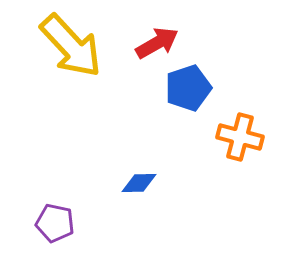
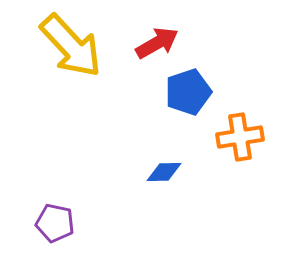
blue pentagon: moved 4 px down
orange cross: rotated 24 degrees counterclockwise
blue diamond: moved 25 px right, 11 px up
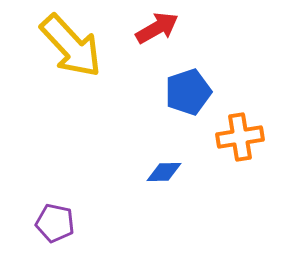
red arrow: moved 15 px up
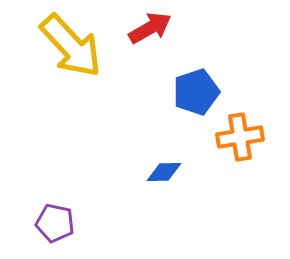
red arrow: moved 7 px left
blue pentagon: moved 8 px right
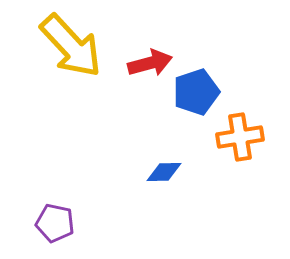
red arrow: moved 35 px down; rotated 15 degrees clockwise
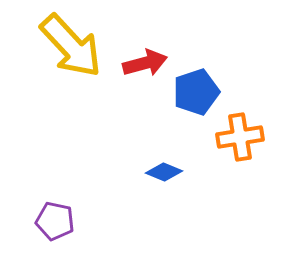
red arrow: moved 5 px left
blue diamond: rotated 24 degrees clockwise
purple pentagon: moved 2 px up
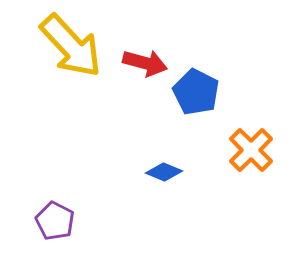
red arrow: rotated 30 degrees clockwise
blue pentagon: rotated 27 degrees counterclockwise
orange cross: moved 11 px right, 13 px down; rotated 36 degrees counterclockwise
purple pentagon: rotated 15 degrees clockwise
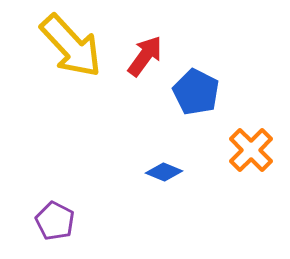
red arrow: moved 7 px up; rotated 69 degrees counterclockwise
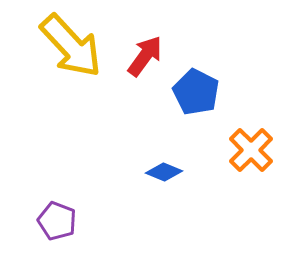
purple pentagon: moved 2 px right; rotated 6 degrees counterclockwise
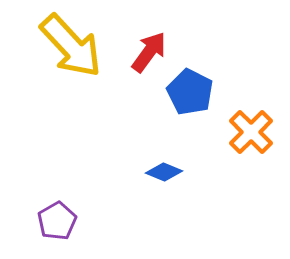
red arrow: moved 4 px right, 4 px up
blue pentagon: moved 6 px left
orange cross: moved 18 px up
purple pentagon: rotated 21 degrees clockwise
